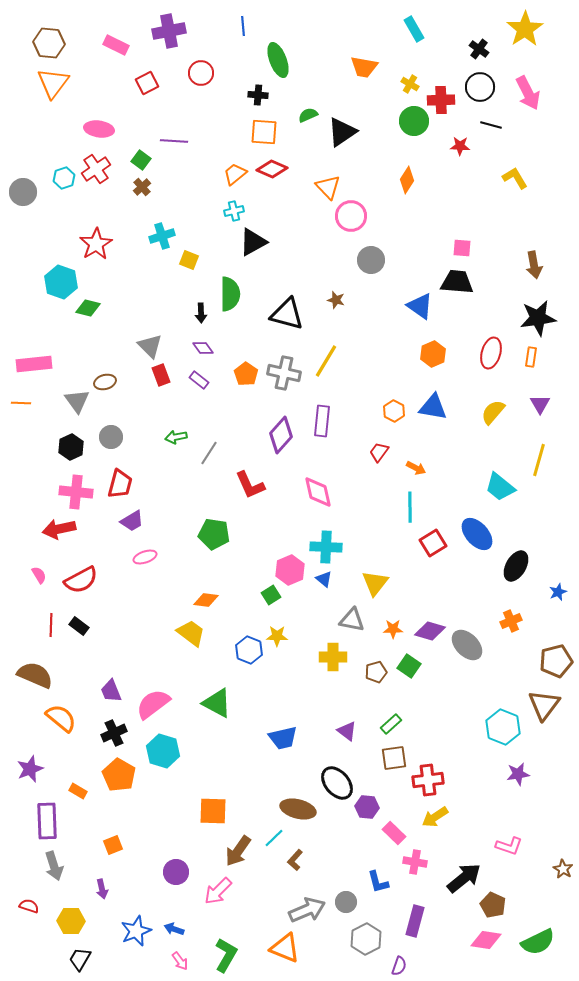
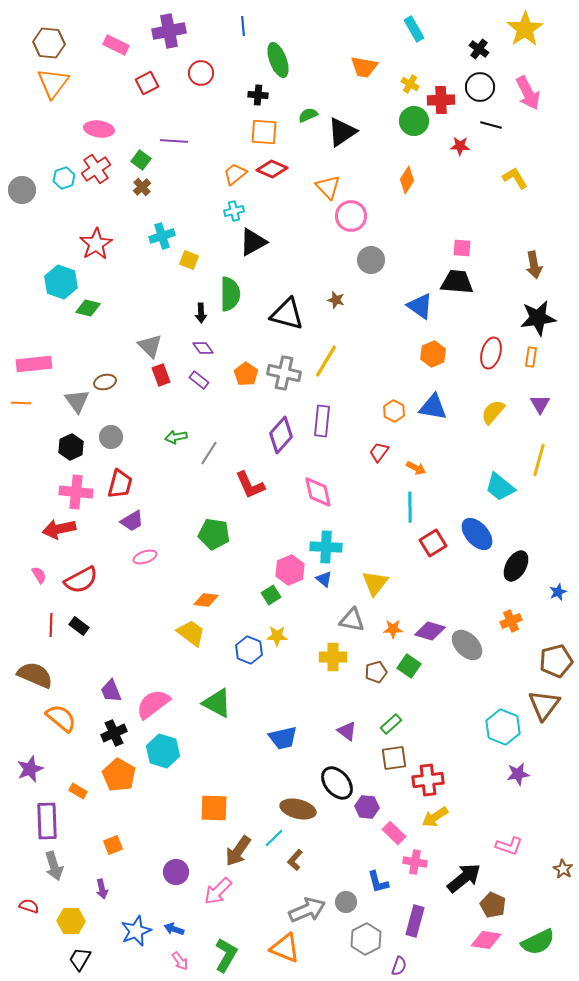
gray circle at (23, 192): moved 1 px left, 2 px up
orange square at (213, 811): moved 1 px right, 3 px up
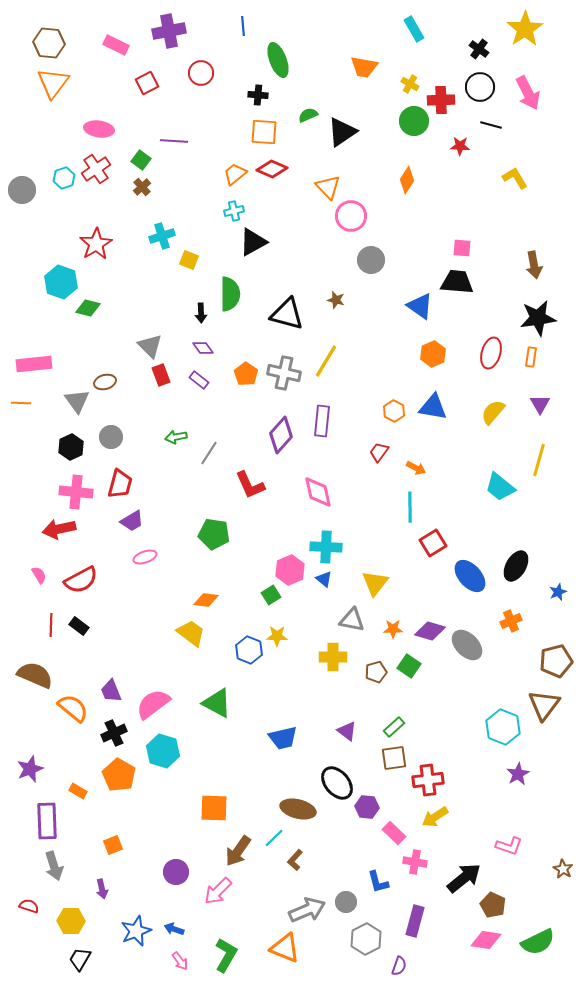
blue ellipse at (477, 534): moved 7 px left, 42 px down
orange semicircle at (61, 718): moved 12 px right, 10 px up
green rectangle at (391, 724): moved 3 px right, 3 px down
purple star at (518, 774): rotated 20 degrees counterclockwise
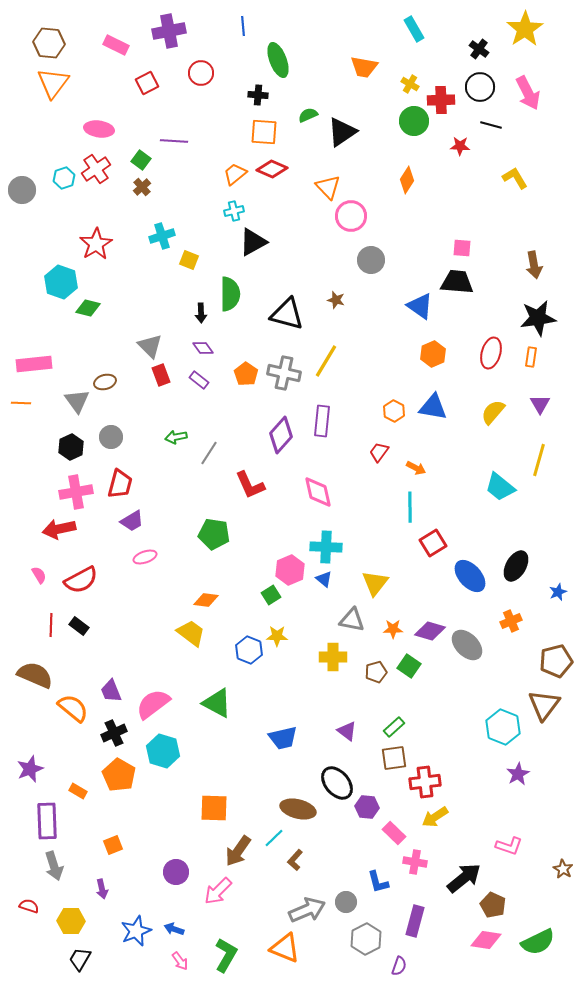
pink cross at (76, 492): rotated 16 degrees counterclockwise
red cross at (428, 780): moved 3 px left, 2 px down
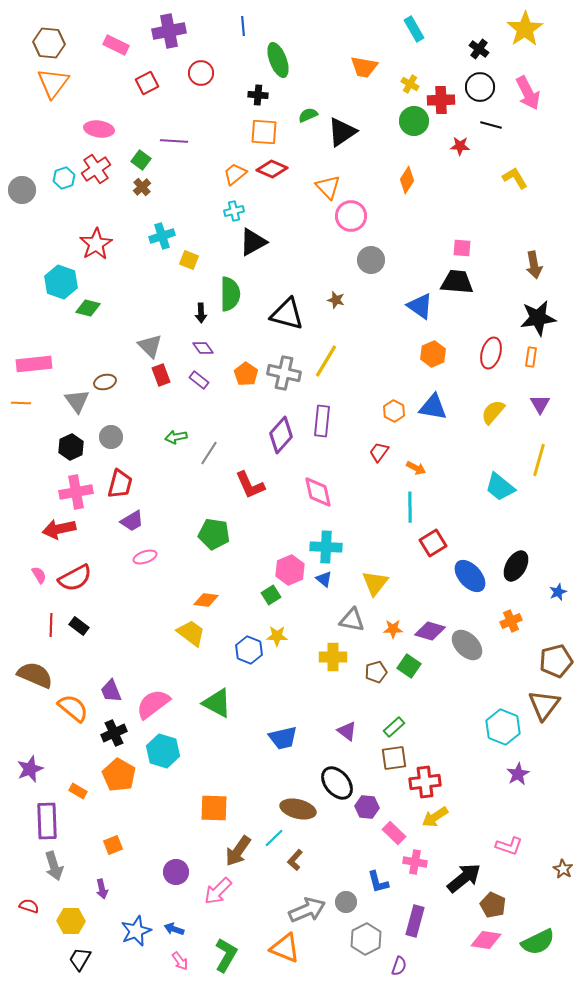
red semicircle at (81, 580): moved 6 px left, 2 px up
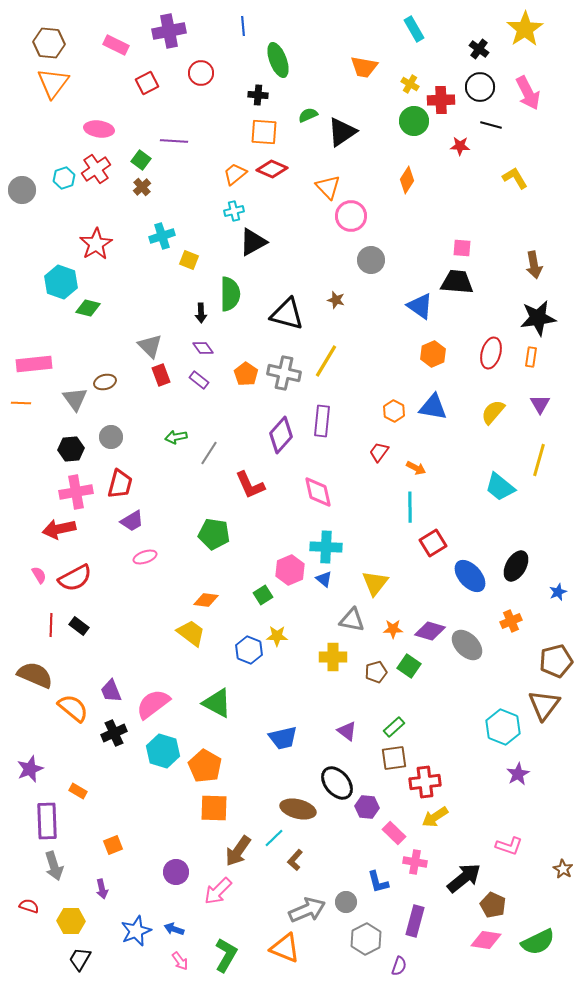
gray triangle at (77, 401): moved 2 px left, 2 px up
black hexagon at (71, 447): moved 2 px down; rotated 20 degrees clockwise
green square at (271, 595): moved 8 px left
orange pentagon at (119, 775): moved 86 px right, 9 px up
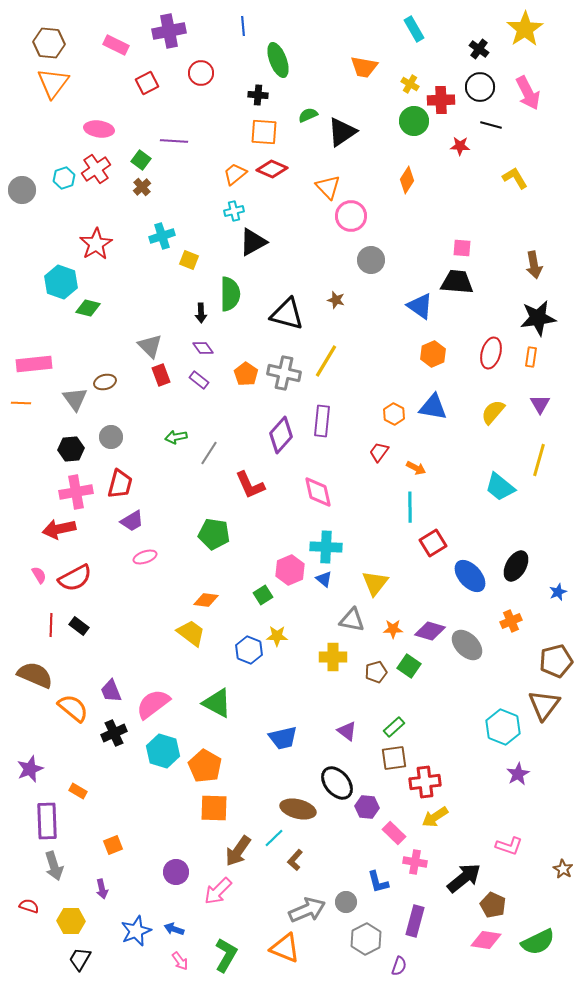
orange hexagon at (394, 411): moved 3 px down
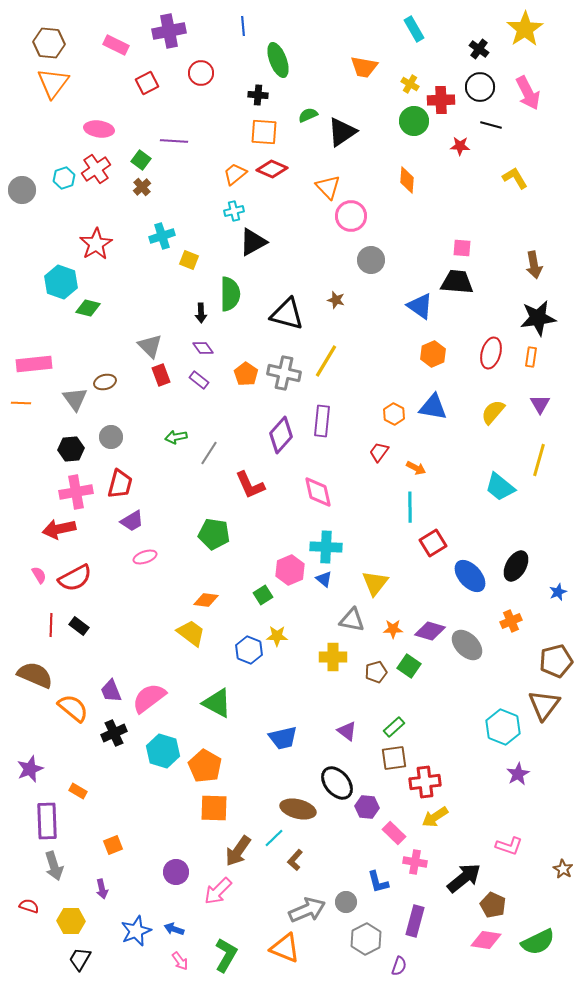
orange diamond at (407, 180): rotated 28 degrees counterclockwise
pink semicircle at (153, 704): moved 4 px left, 6 px up
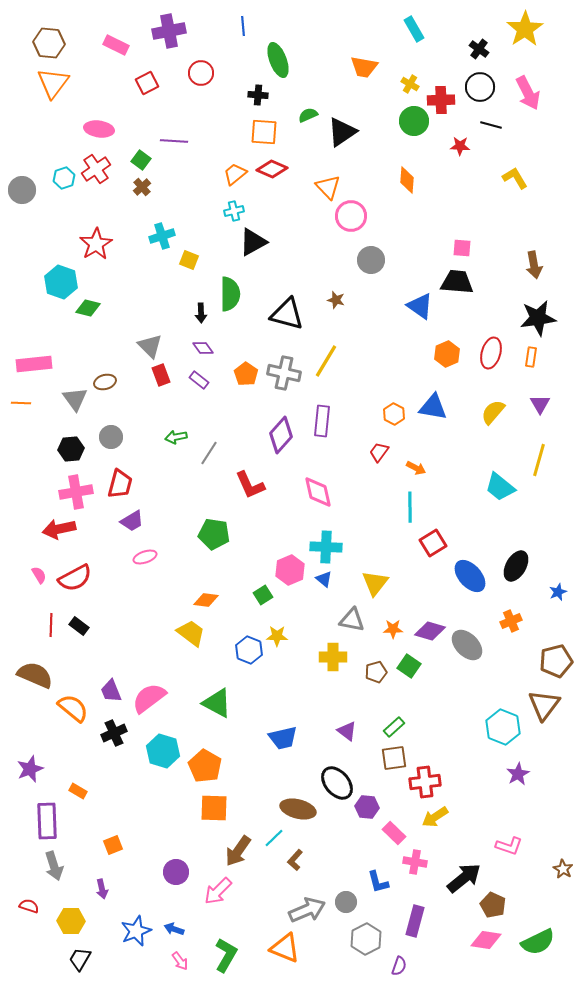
orange hexagon at (433, 354): moved 14 px right
